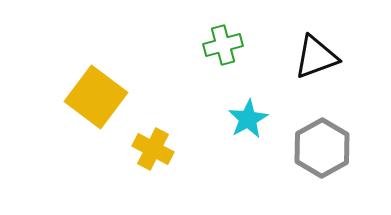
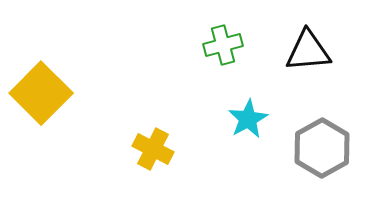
black triangle: moved 8 px left, 6 px up; rotated 15 degrees clockwise
yellow square: moved 55 px left, 4 px up; rotated 8 degrees clockwise
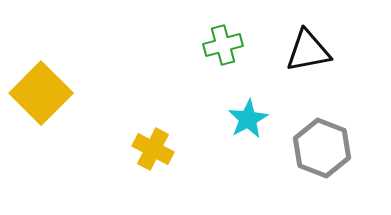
black triangle: rotated 6 degrees counterclockwise
gray hexagon: rotated 10 degrees counterclockwise
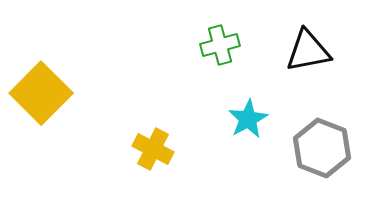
green cross: moved 3 px left
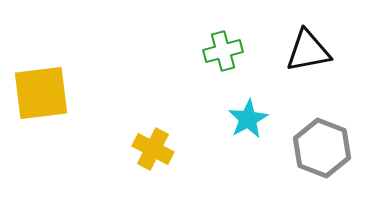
green cross: moved 3 px right, 6 px down
yellow square: rotated 38 degrees clockwise
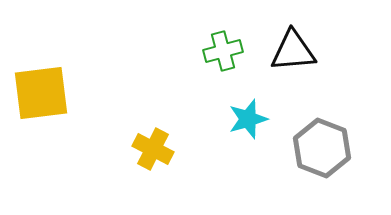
black triangle: moved 15 px left; rotated 6 degrees clockwise
cyan star: rotated 12 degrees clockwise
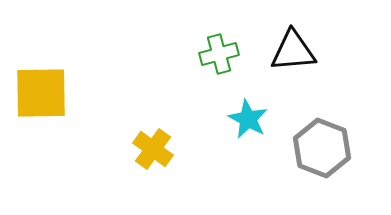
green cross: moved 4 px left, 3 px down
yellow square: rotated 6 degrees clockwise
cyan star: rotated 27 degrees counterclockwise
yellow cross: rotated 9 degrees clockwise
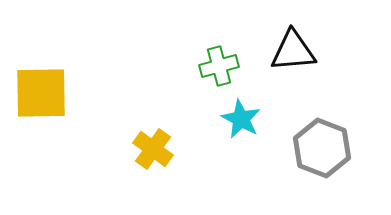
green cross: moved 12 px down
cyan star: moved 7 px left
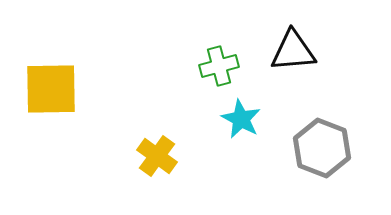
yellow square: moved 10 px right, 4 px up
yellow cross: moved 4 px right, 7 px down
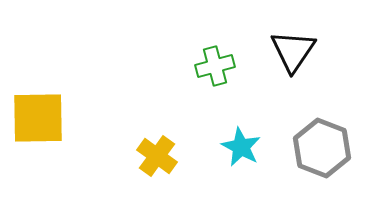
black triangle: rotated 51 degrees counterclockwise
green cross: moved 4 px left
yellow square: moved 13 px left, 29 px down
cyan star: moved 28 px down
